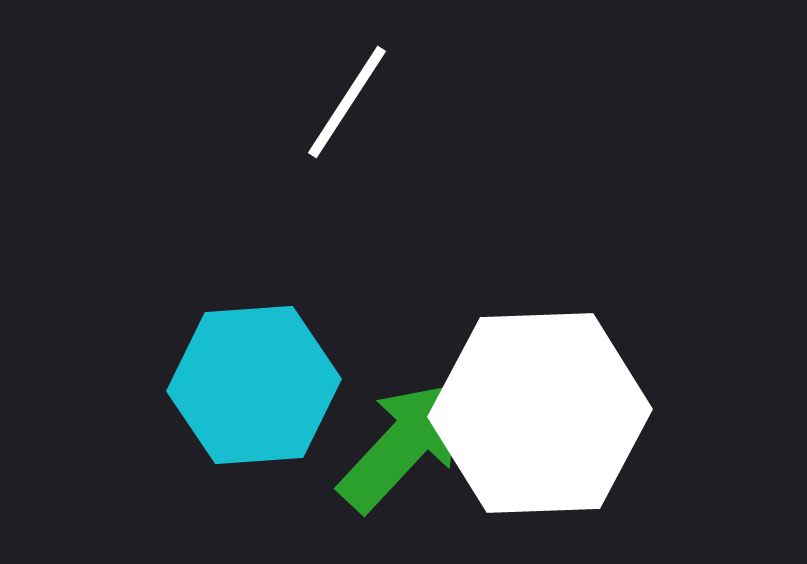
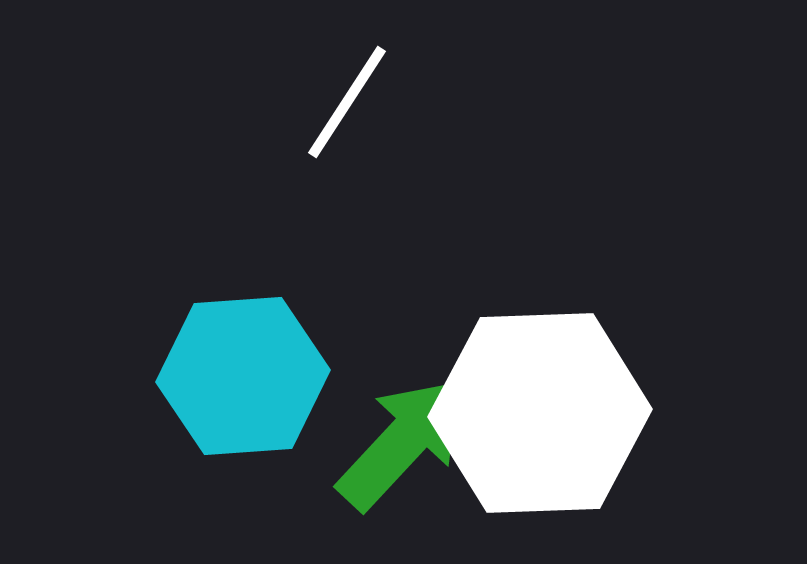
cyan hexagon: moved 11 px left, 9 px up
green arrow: moved 1 px left, 2 px up
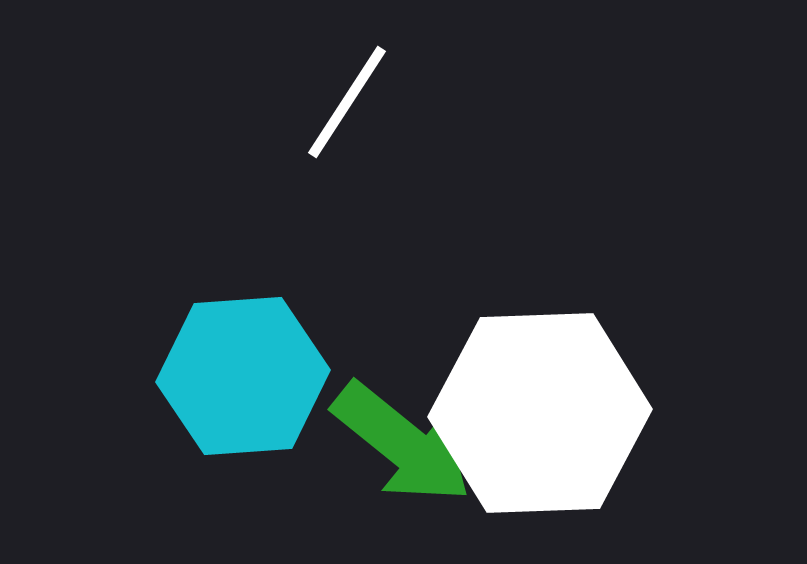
green arrow: rotated 86 degrees clockwise
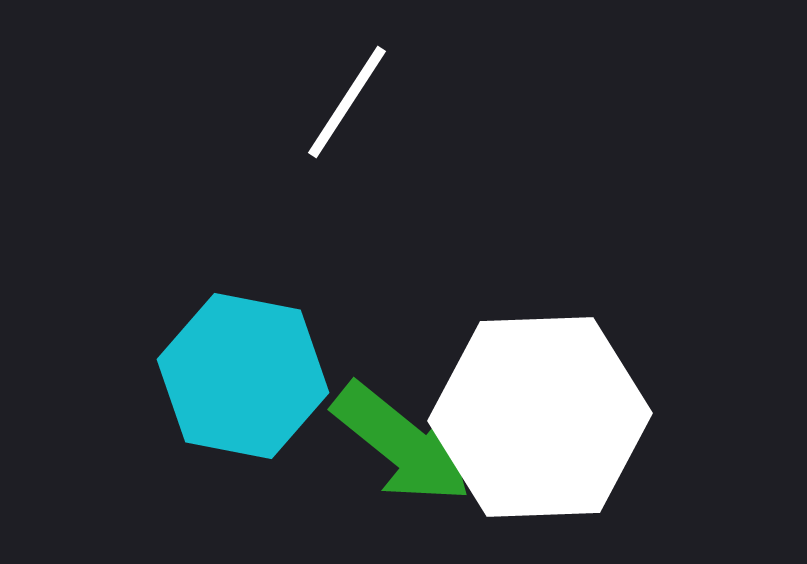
cyan hexagon: rotated 15 degrees clockwise
white hexagon: moved 4 px down
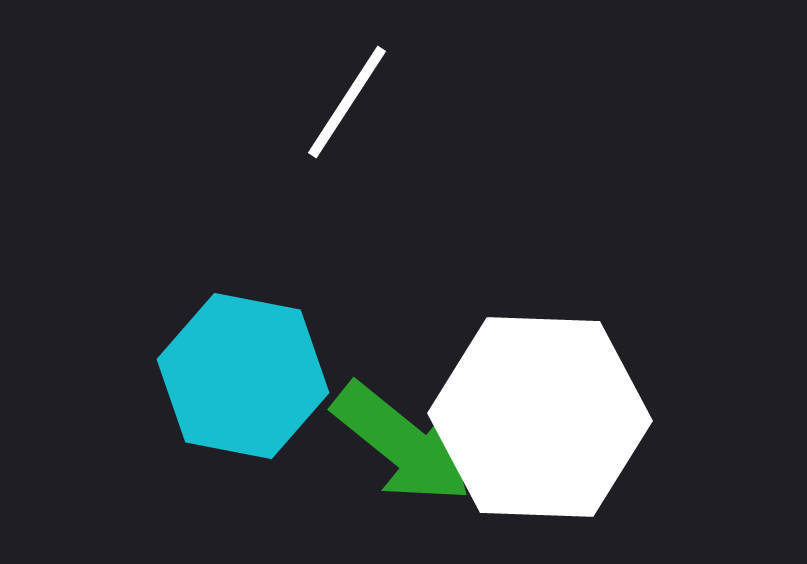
white hexagon: rotated 4 degrees clockwise
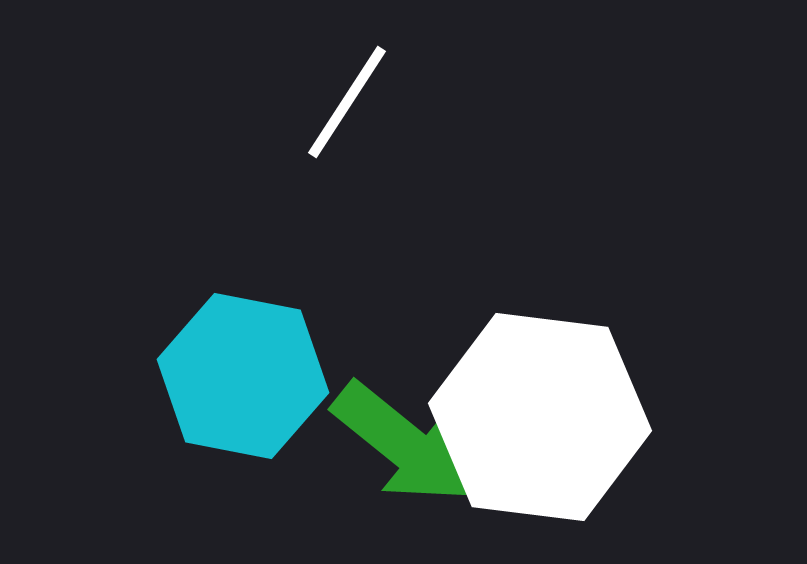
white hexagon: rotated 5 degrees clockwise
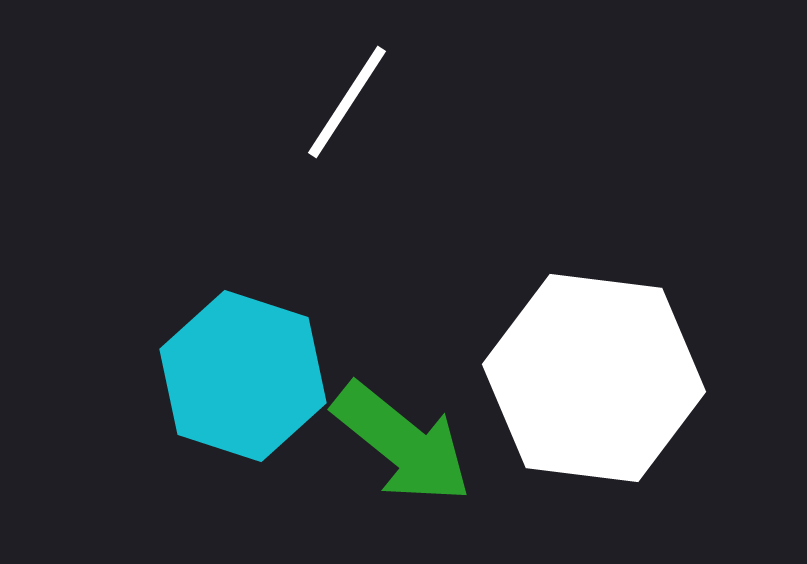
cyan hexagon: rotated 7 degrees clockwise
white hexagon: moved 54 px right, 39 px up
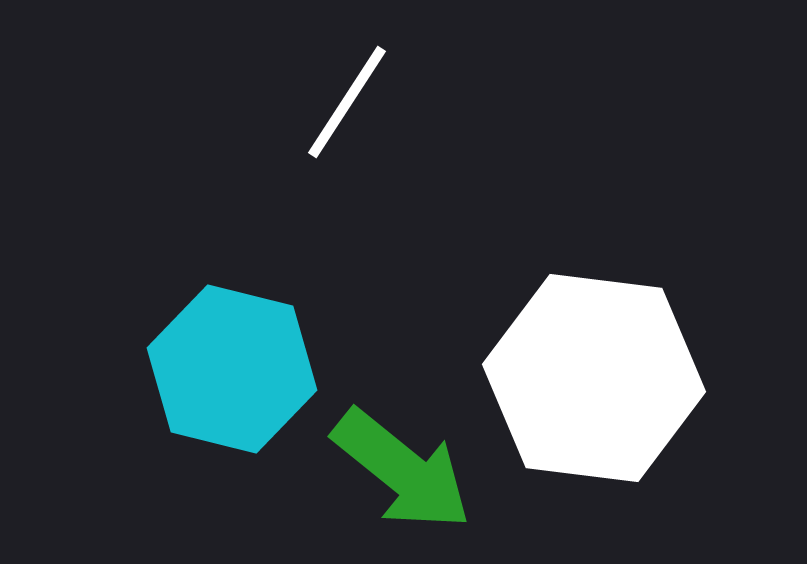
cyan hexagon: moved 11 px left, 7 px up; rotated 4 degrees counterclockwise
green arrow: moved 27 px down
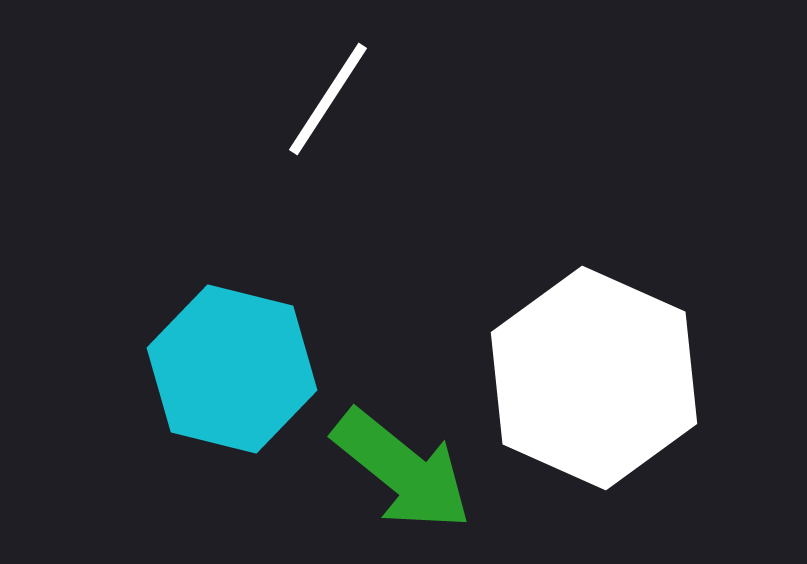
white line: moved 19 px left, 3 px up
white hexagon: rotated 17 degrees clockwise
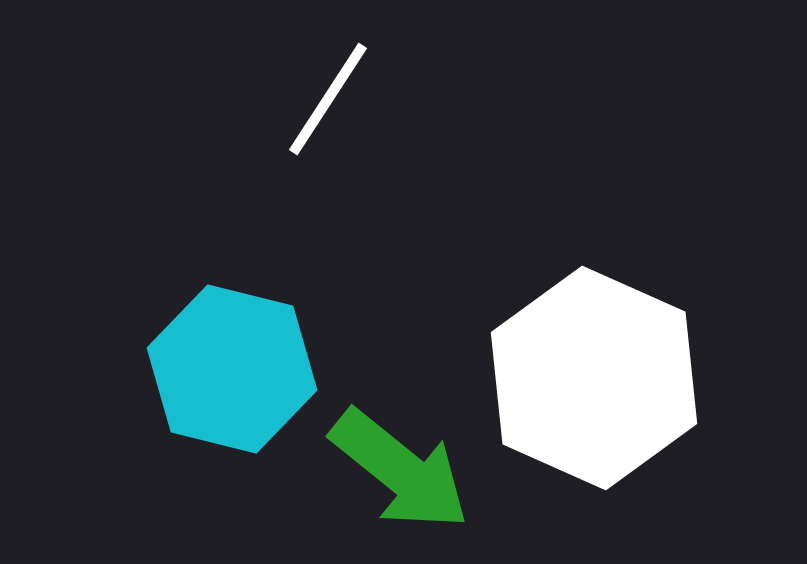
green arrow: moved 2 px left
